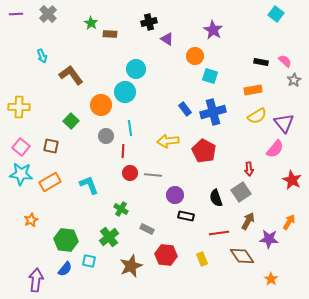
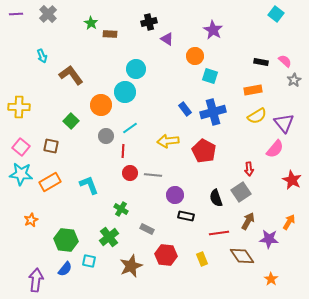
cyan line at (130, 128): rotated 63 degrees clockwise
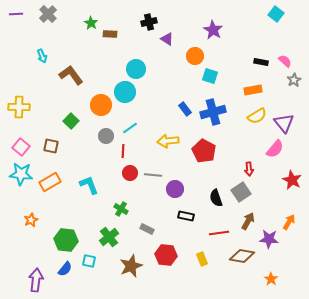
purple circle at (175, 195): moved 6 px up
brown diamond at (242, 256): rotated 45 degrees counterclockwise
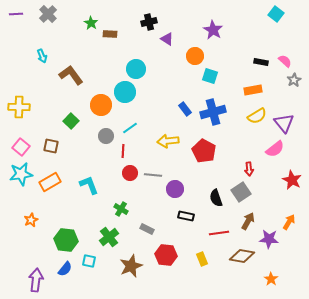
pink semicircle at (275, 149): rotated 12 degrees clockwise
cyan star at (21, 174): rotated 15 degrees counterclockwise
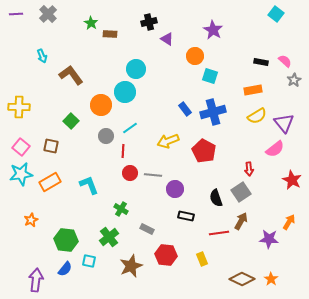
yellow arrow at (168, 141): rotated 15 degrees counterclockwise
brown arrow at (248, 221): moved 7 px left
brown diamond at (242, 256): moved 23 px down; rotated 15 degrees clockwise
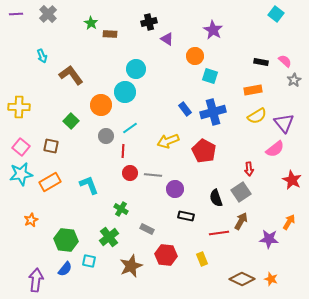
orange star at (271, 279): rotated 16 degrees counterclockwise
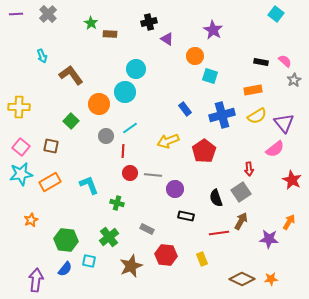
orange circle at (101, 105): moved 2 px left, 1 px up
blue cross at (213, 112): moved 9 px right, 3 px down
red pentagon at (204, 151): rotated 10 degrees clockwise
green cross at (121, 209): moved 4 px left, 6 px up; rotated 16 degrees counterclockwise
orange star at (271, 279): rotated 24 degrees counterclockwise
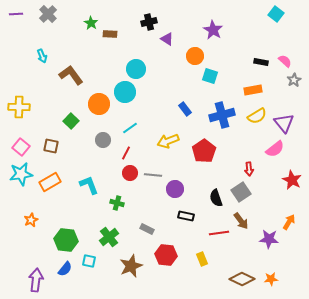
gray circle at (106, 136): moved 3 px left, 4 px down
red line at (123, 151): moved 3 px right, 2 px down; rotated 24 degrees clockwise
brown arrow at (241, 221): rotated 114 degrees clockwise
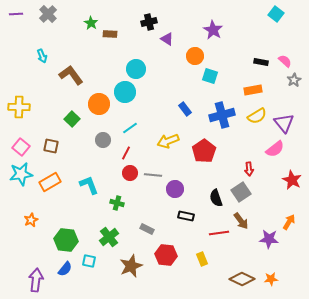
green square at (71, 121): moved 1 px right, 2 px up
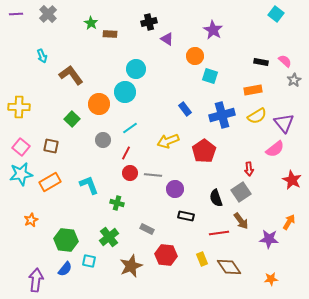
brown diamond at (242, 279): moved 13 px left, 12 px up; rotated 30 degrees clockwise
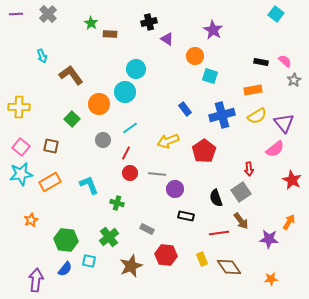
gray line at (153, 175): moved 4 px right, 1 px up
